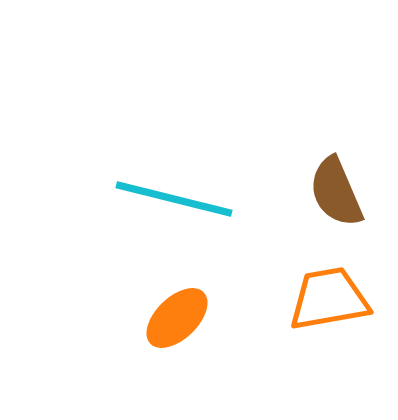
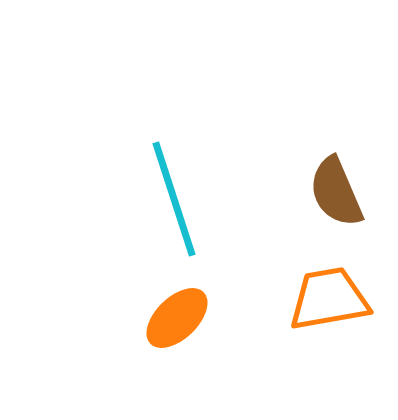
cyan line: rotated 58 degrees clockwise
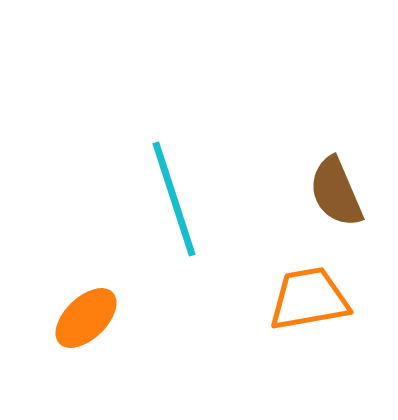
orange trapezoid: moved 20 px left
orange ellipse: moved 91 px left
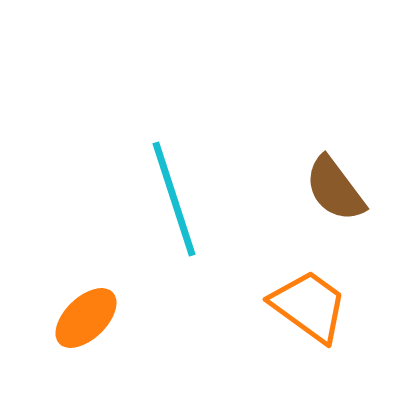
brown semicircle: moved 1 px left, 3 px up; rotated 14 degrees counterclockwise
orange trapezoid: moved 7 px down; rotated 46 degrees clockwise
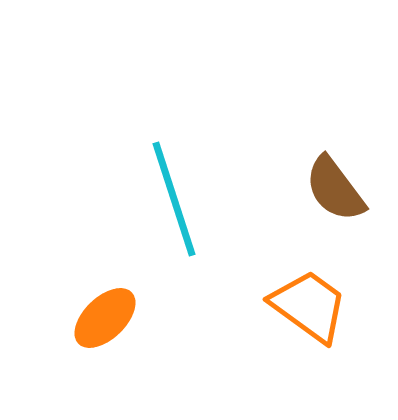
orange ellipse: moved 19 px right
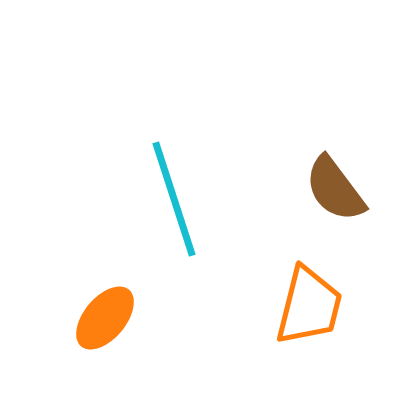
orange trapezoid: rotated 68 degrees clockwise
orange ellipse: rotated 6 degrees counterclockwise
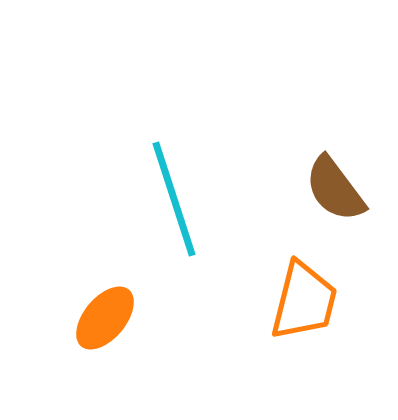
orange trapezoid: moved 5 px left, 5 px up
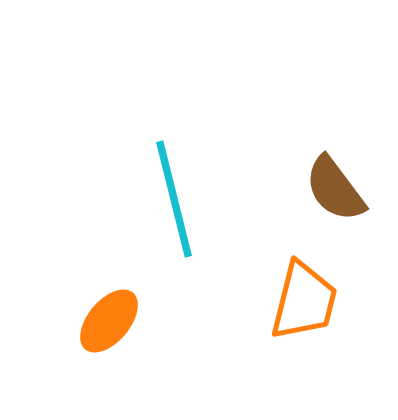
cyan line: rotated 4 degrees clockwise
orange ellipse: moved 4 px right, 3 px down
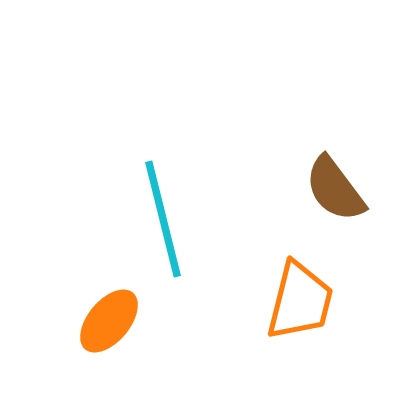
cyan line: moved 11 px left, 20 px down
orange trapezoid: moved 4 px left
